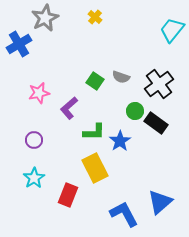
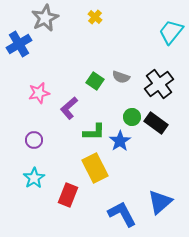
cyan trapezoid: moved 1 px left, 2 px down
green circle: moved 3 px left, 6 px down
blue L-shape: moved 2 px left
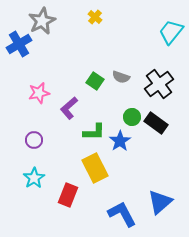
gray star: moved 3 px left, 3 px down
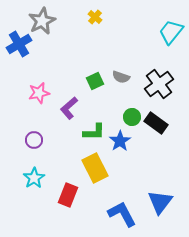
green square: rotated 30 degrees clockwise
blue triangle: rotated 12 degrees counterclockwise
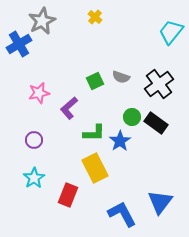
green L-shape: moved 1 px down
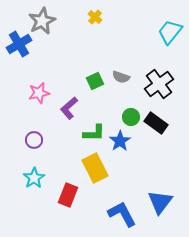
cyan trapezoid: moved 1 px left
green circle: moved 1 px left
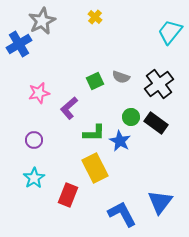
blue star: rotated 10 degrees counterclockwise
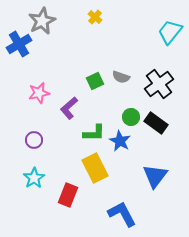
blue triangle: moved 5 px left, 26 px up
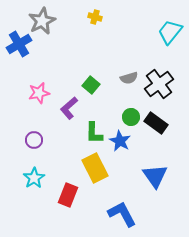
yellow cross: rotated 24 degrees counterclockwise
gray semicircle: moved 8 px right, 1 px down; rotated 36 degrees counterclockwise
green square: moved 4 px left, 4 px down; rotated 24 degrees counterclockwise
green L-shape: rotated 90 degrees clockwise
blue triangle: rotated 12 degrees counterclockwise
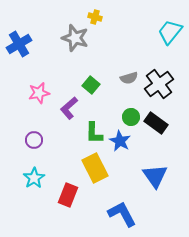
gray star: moved 33 px right, 17 px down; rotated 28 degrees counterclockwise
